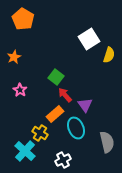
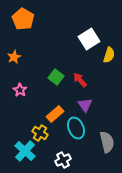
red arrow: moved 15 px right, 15 px up
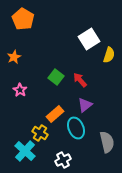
purple triangle: rotated 28 degrees clockwise
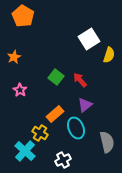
orange pentagon: moved 3 px up
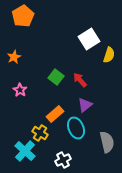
orange pentagon: rotated 10 degrees clockwise
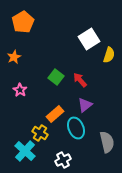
orange pentagon: moved 6 px down
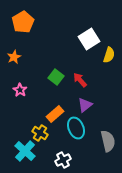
gray semicircle: moved 1 px right, 1 px up
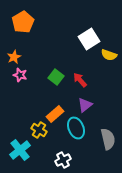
yellow semicircle: rotated 91 degrees clockwise
pink star: moved 15 px up; rotated 16 degrees counterclockwise
yellow cross: moved 1 px left, 3 px up
gray semicircle: moved 2 px up
cyan cross: moved 5 px left, 1 px up; rotated 10 degrees clockwise
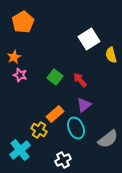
yellow semicircle: moved 2 px right; rotated 56 degrees clockwise
green square: moved 1 px left
purple triangle: moved 1 px left
gray semicircle: rotated 65 degrees clockwise
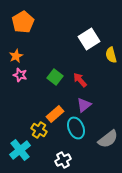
orange star: moved 2 px right, 1 px up
